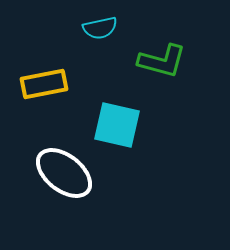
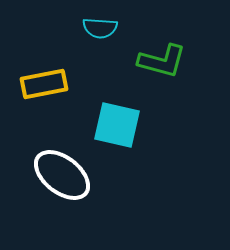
cyan semicircle: rotated 16 degrees clockwise
white ellipse: moved 2 px left, 2 px down
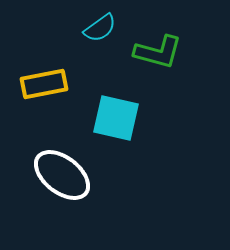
cyan semicircle: rotated 40 degrees counterclockwise
green L-shape: moved 4 px left, 9 px up
cyan square: moved 1 px left, 7 px up
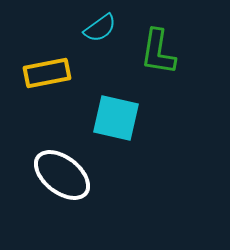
green L-shape: rotated 84 degrees clockwise
yellow rectangle: moved 3 px right, 11 px up
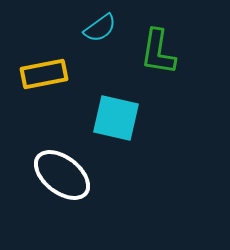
yellow rectangle: moved 3 px left, 1 px down
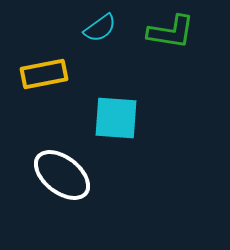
green L-shape: moved 13 px right, 20 px up; rotated 90 degrees counterclockwise
cyan square: rotated 9 degrees counterclockwise
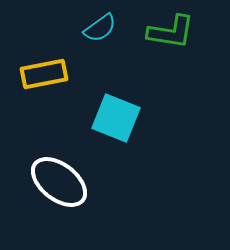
cyan square: rotated 18 degrees clockwise
white ellipse: moved 3 px left, 7 px down
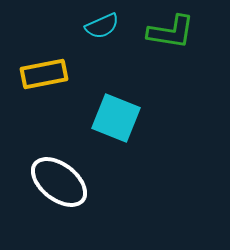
cyan semicircle: moved 2 px right, 2 px up; rotated 12 degrees clockwise
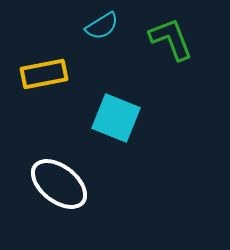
cyan semicircle: rotated 8 degrees counterclockwise
green L-shape: moved 7 px down; rotated 120 degrees counterclockwise
white ellipse: moved 2 px down
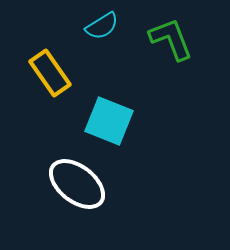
yellow rectangle: moved 6 px right, 1 px up; rotated 66 degrees clockwise
cyan square: moved 7 px left, 3 px down
white ellipse: moved 18 px right
